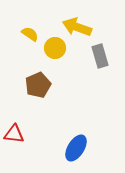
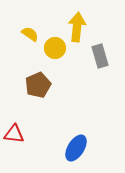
yellow arrow: rotated 76 degrees clockwise
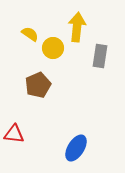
yellow circle: moved 2 px left
gray rectangle: rotated 25 degrees clockwise
